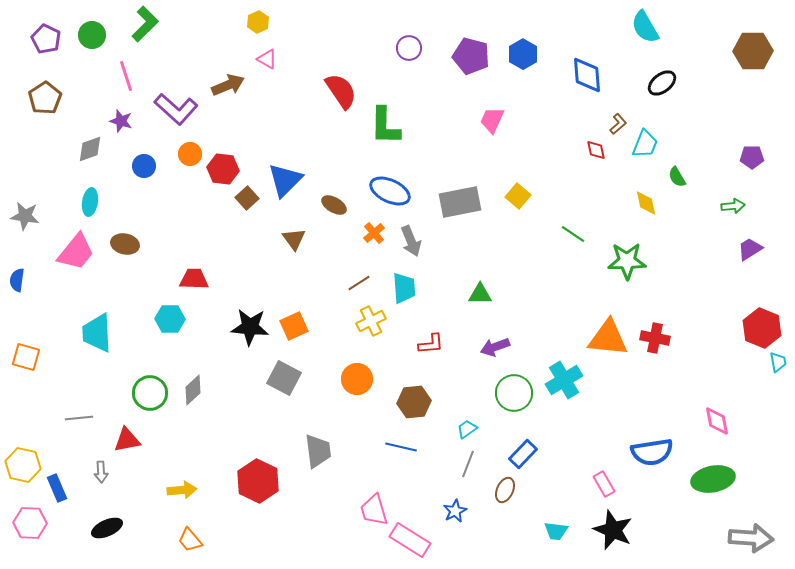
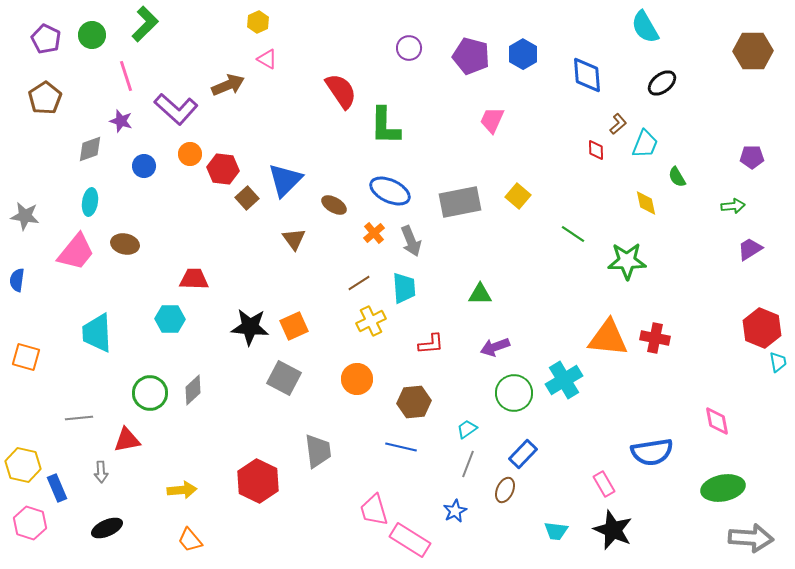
red diamond at (596, 150): rotated 10 degrees clockwise
green ellipse at (713, 479): moved 10 px right, 9 px down
pink hexagon at (30, 523): rotated 16 degrees clockwise
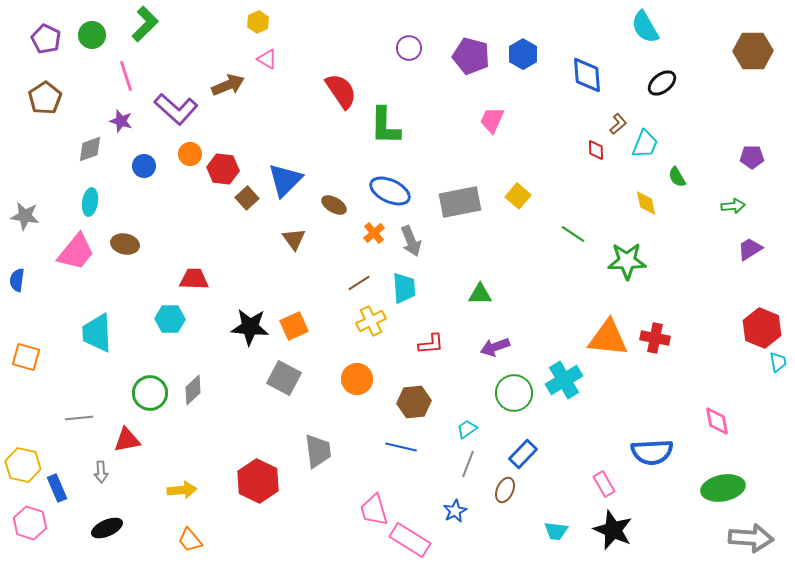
blue semicircle at (652, 452): rotated 6 degrees clockwise
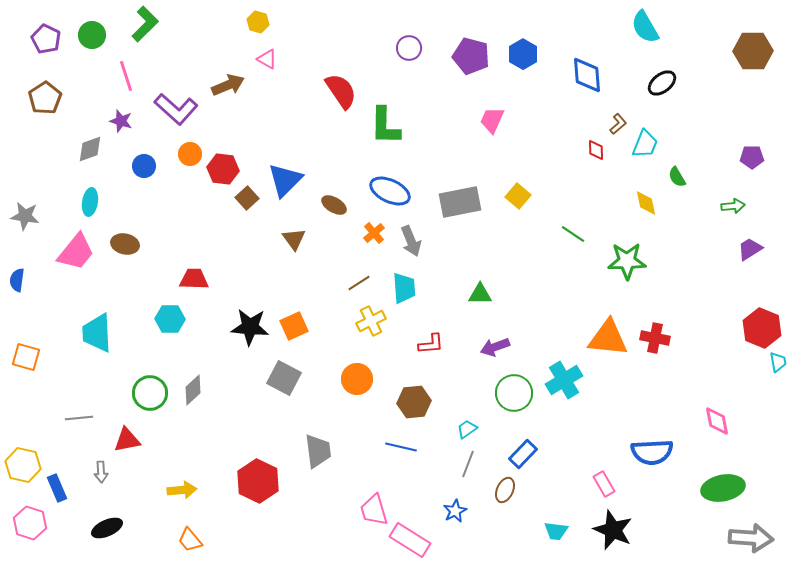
yellow hexagon at (258, 22): rotated 20 degrees counterclockwise
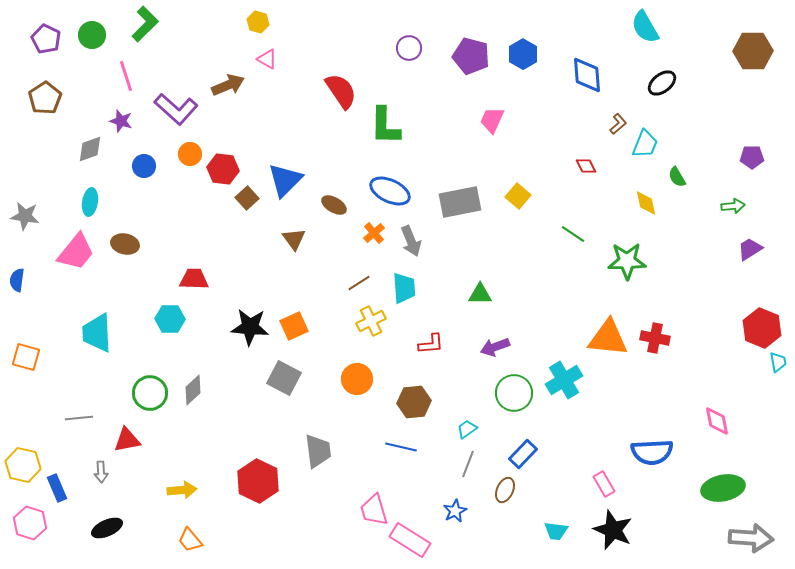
red diamond at (596, 150): moved 10 px left, 16 px down; rotated 25 degrees counterclockwise
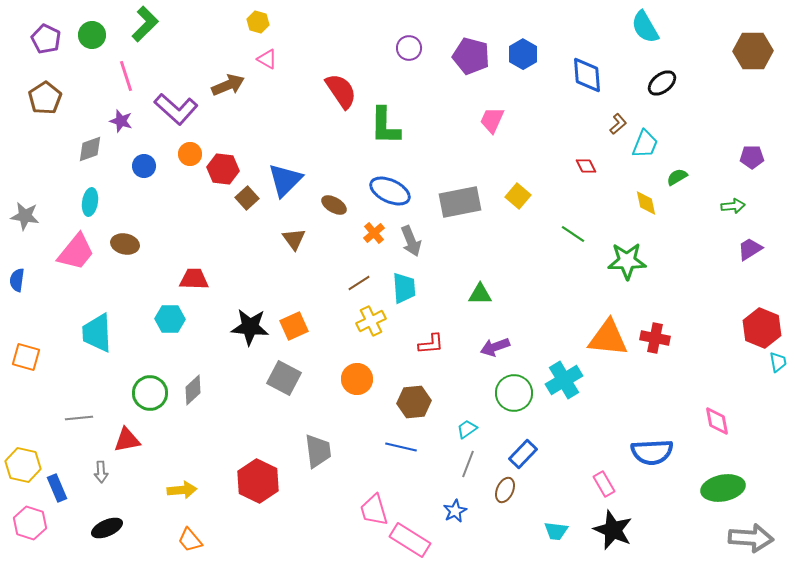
green semicircle at (677, 177): rotated 90 degrees clockwise
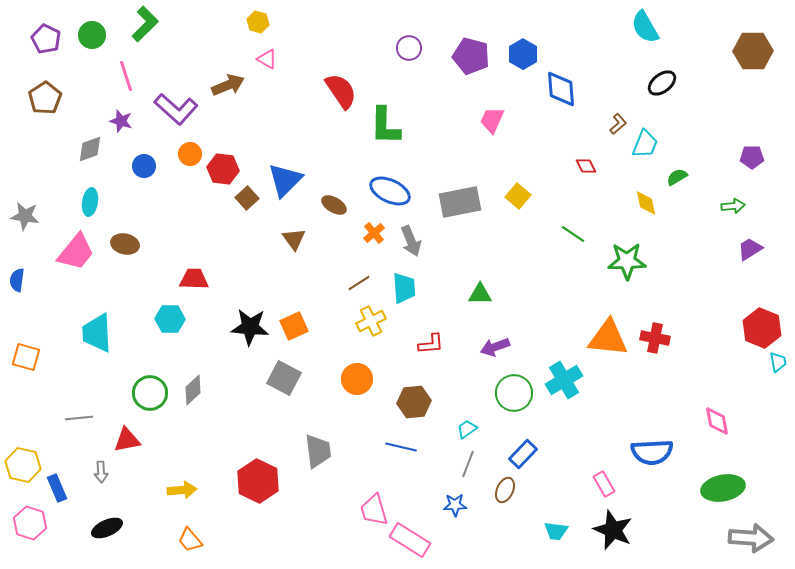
blue diamond at (587, 75): moved 26 px left, 14 px down
blue star at (455, 511): moved 6 px up; rotated 25 degrees clockwise
